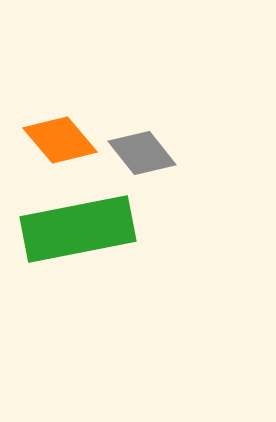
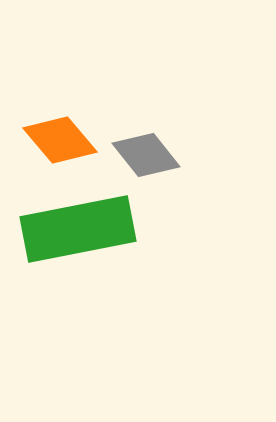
gray diamond: moved 4 px right, 2 px down
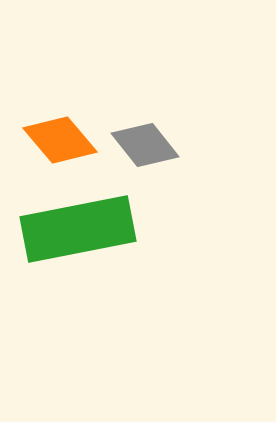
gray diamond: moved 1 px left, 10 px up
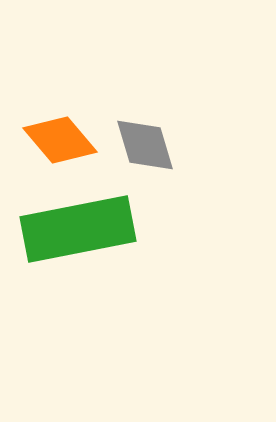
gray diamond: rotated 22 degrees clockwise
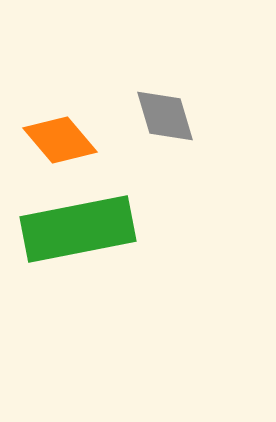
gray diamond: moved 20 px right, 29 px up
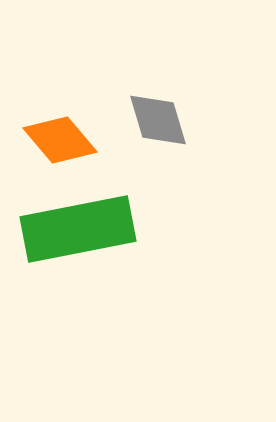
gray diamond: moved 7 px left, 4 px down
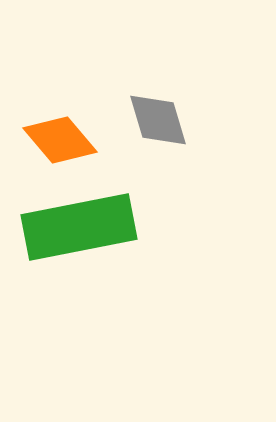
green rectangle: moved 1 px right, 2 px up
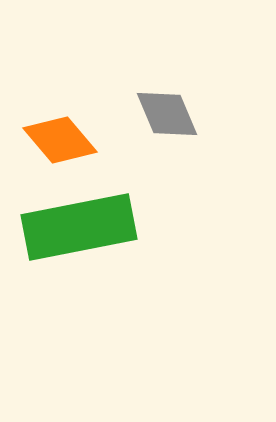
gray diamond: moved 9 px right, 6 px up; rotated 6 degrees counterclockwise
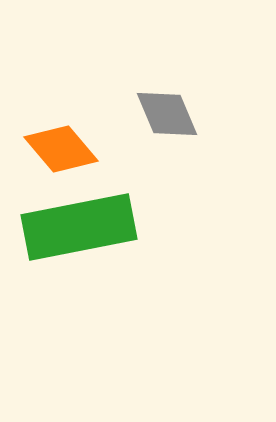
orange diamond: moved 1 px right, 9 px down
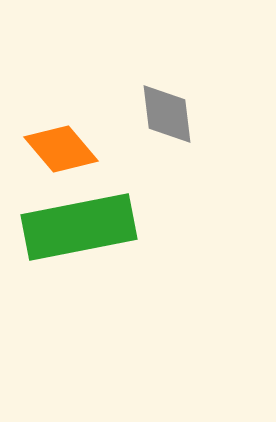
gray diamond: rotated 16 degrees clockwise
